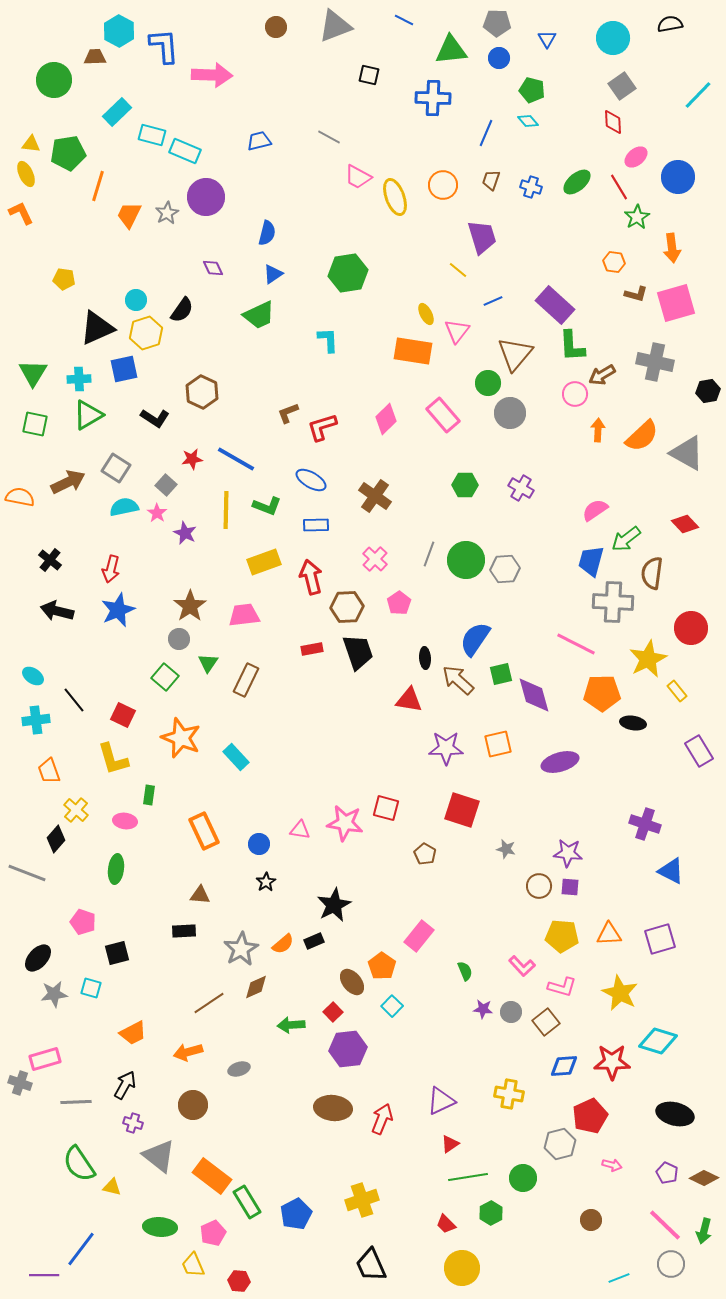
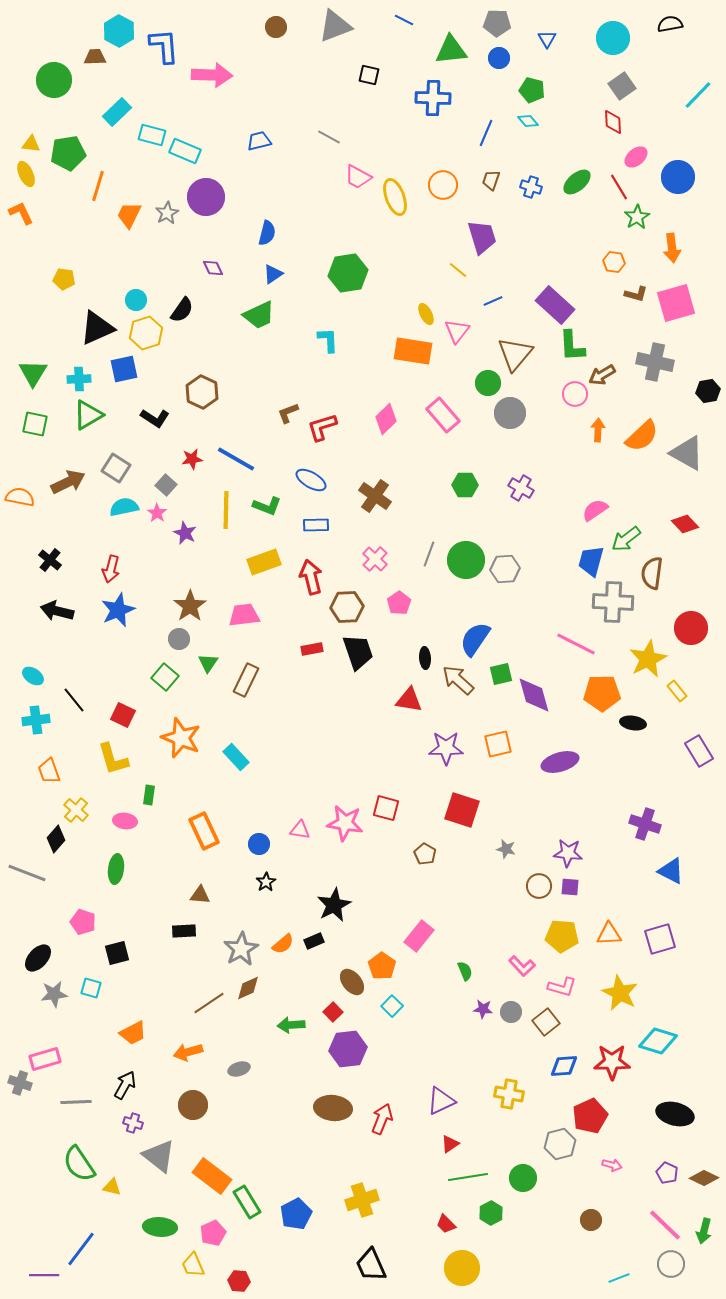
brown diamond at (256, 987): moved 8 px left, 1 px down
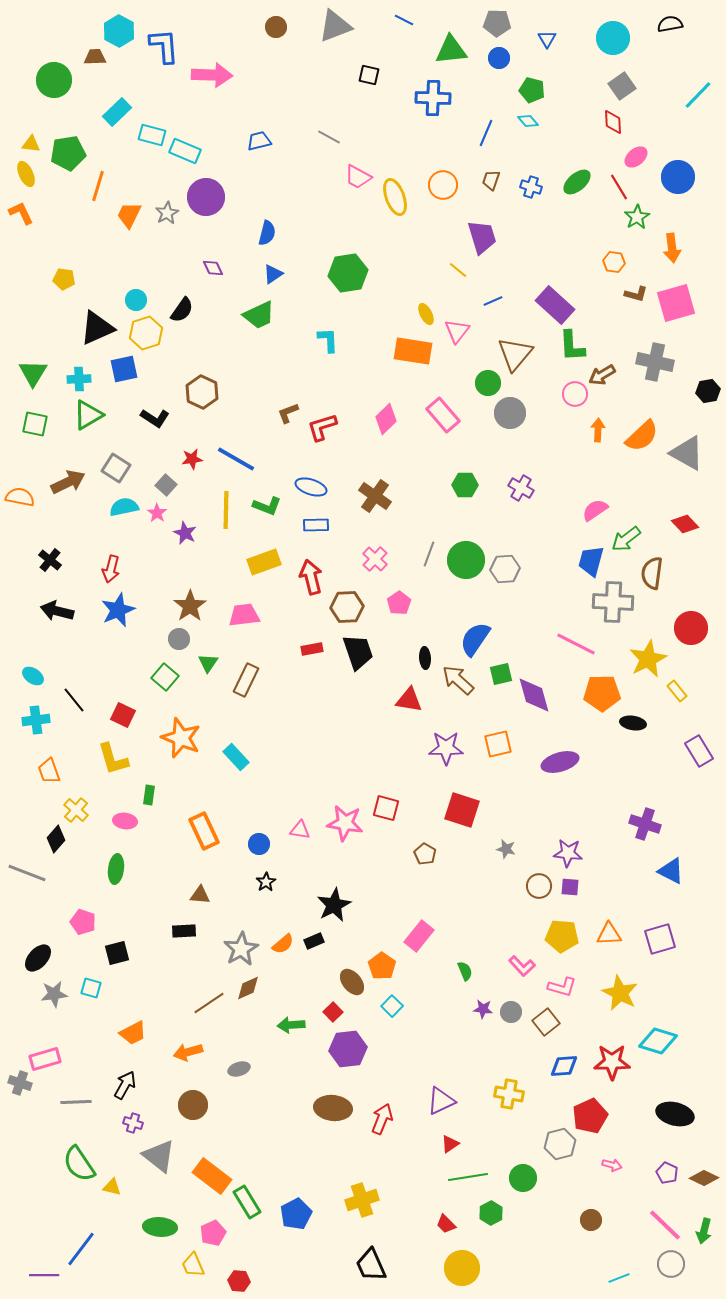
blue ellipse at (311, 480): moved 7 px down; rotated 12 degrees counterclockwise
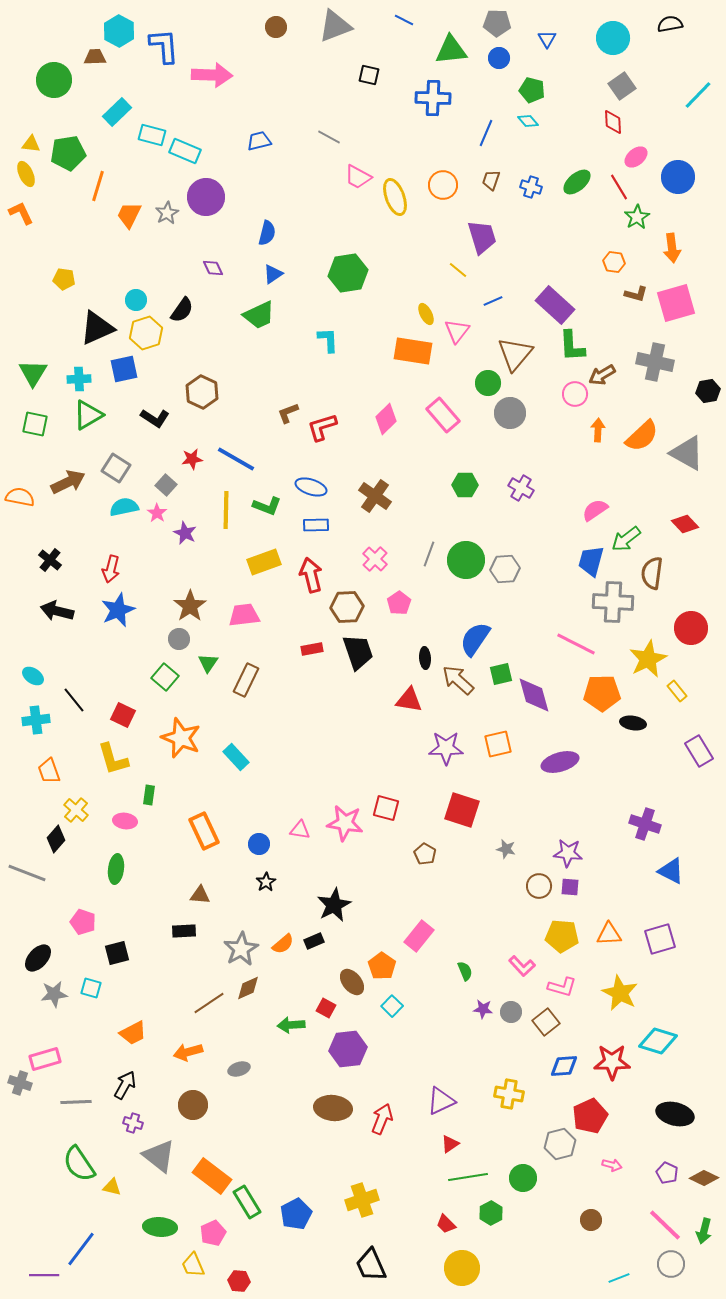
red arrow at (311, 577): moved 2 px up
red square at (333, 1012): moved 7 px left, 4 px up; rotated 18 degrees counterclockwise
